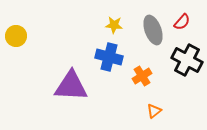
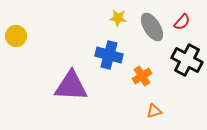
yellow star: moved 4 px right, 7 px up
gray ellipse: moved 1 px left, 3 px up; rotated 12 degrees counterclockwise
blue cross: moved 2 px up
orange triangle: rotated 21 degrees clockwise
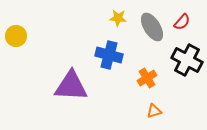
orange cross: moved 5 px right, 2 px down
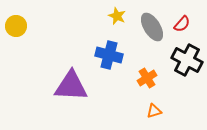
yellow star: moved 1 px left, 2 px up; rotated 18 degrees clockwise
red semicircle: moved 2 px down
yellow circle: moved 10 px up
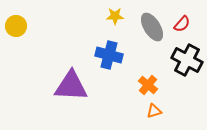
yellow star: moved 2 px left; rotated 24 degrees counterclockwise
orange cross: moved 1 px right, 7 px down; rotated 18 degrees counterclockwise
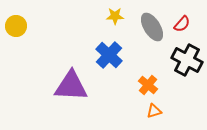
blue cross: rotated 28 degrees clockwise
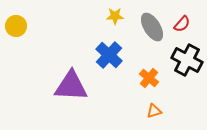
orange cross: moved 1 px right, 7 px up
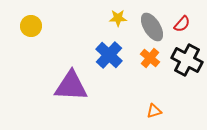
yellow star: moved 3 px right, 2 px down
yellow circle: moved 15 px right
orange cross: moved 1 px right, 20 px up
